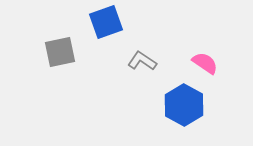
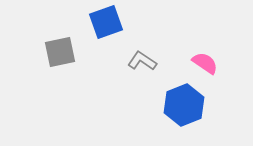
blue hexagon: rotated 9 degrees clockwise
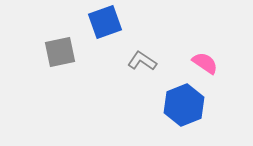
blue square: moved 1 px left
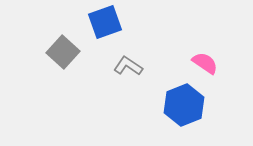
gray square: moved 3 px right; rotated 36 degrees counterclockwise
gray L-shape: moved 14 px left, 5 px down
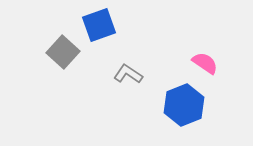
blue square: moved 6 px left, 3 px down
gray L-shape: moved 8 px down
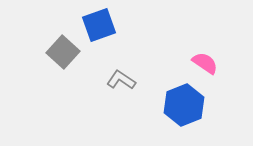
gray L-shape: moved 7 px left, 6 px down
